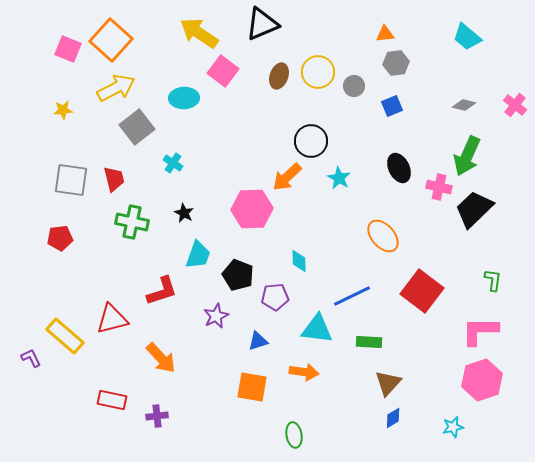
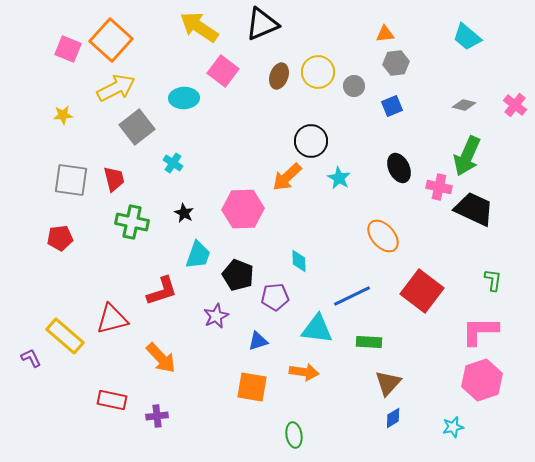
yellow arrow at (199, 33): moved 6 px up
yellow star at (63, 110): moved 5 px down
pink hexagon at (252, 209): moved 9 px left
black trapezoid at (474, 209): rotated 69 degrees clockwise
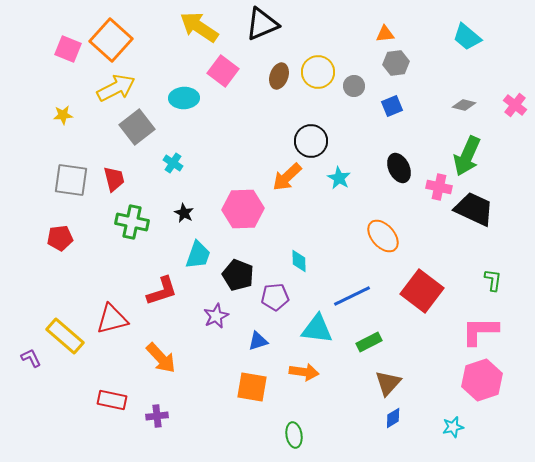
green rectangle at (369, 342): rotated 30 degrees counterclockwise
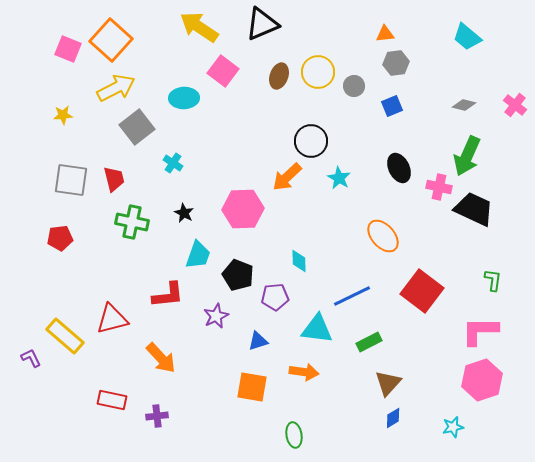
red L-shape at (162, 291): moved 6 px right, 4 px down; rotated 12 degrees clockwise
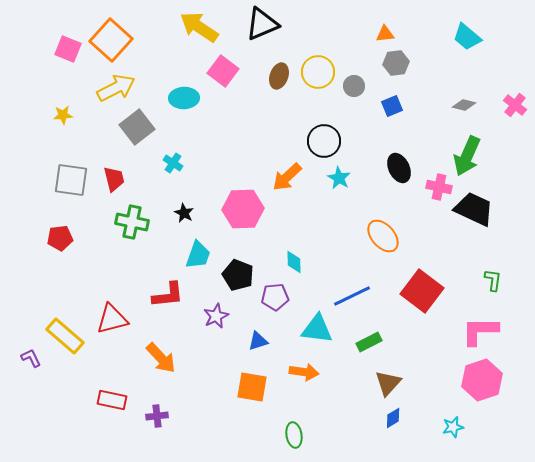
black circle at (311, 141): moved 13 px right
cyan diamond at (299, 261): moved 5 px left, 1 px down
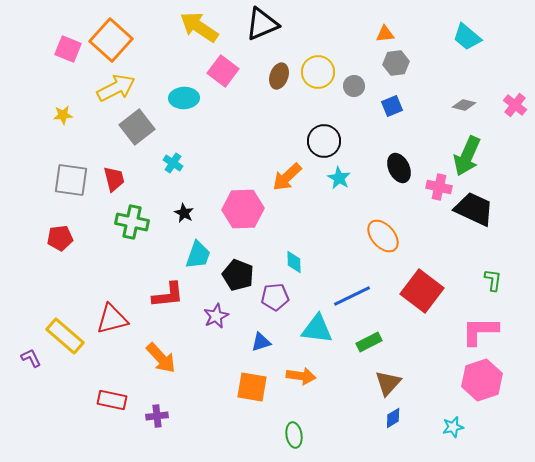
blue triangle at (258, 341): moved 3 px right, 1 px down
orange arrow at (304, 372): moved 3 px left, 4 px down
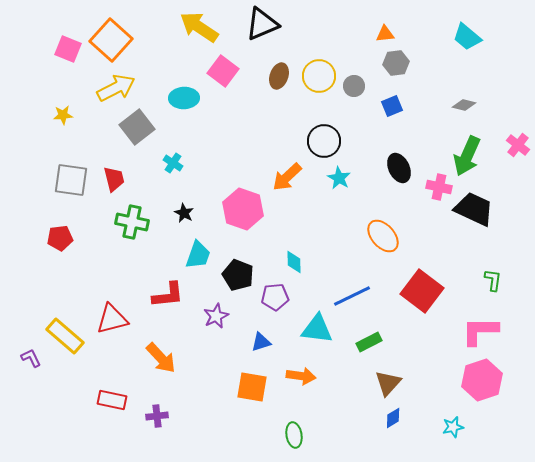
yellow circle at (318, 72): moved 1 px right, 4 px down
pink cross at (515, 105): moved 3 px right, 40 px down
pink hexagon at (243, 209): rotated 21 degrees clockwise
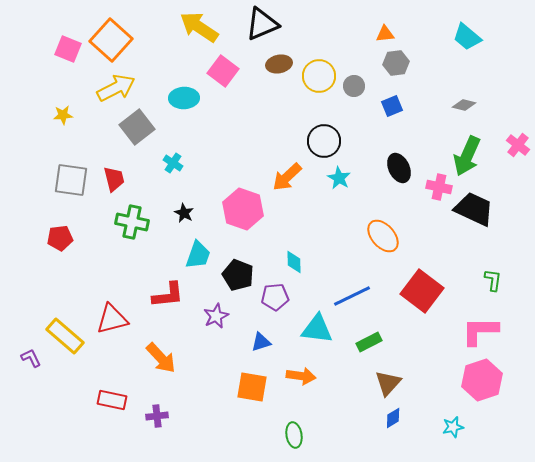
brown ellipse at (279, 76): moved 12 px up; rotated 60 degrees clockwise
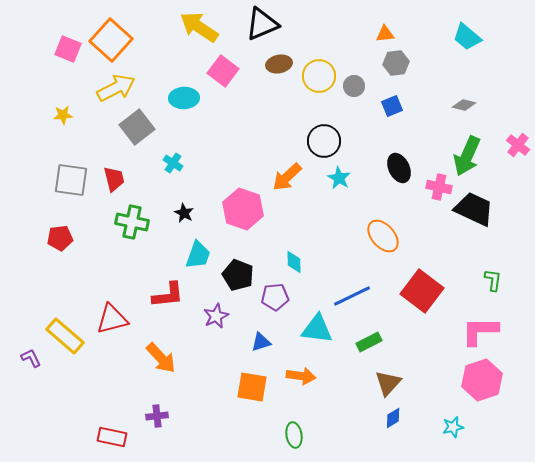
red rectangle at (112, 400): moved 37 px down
